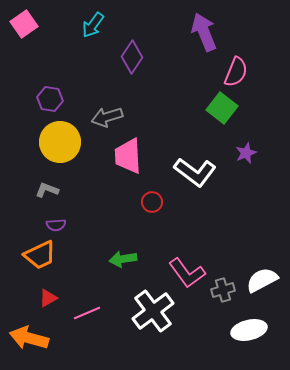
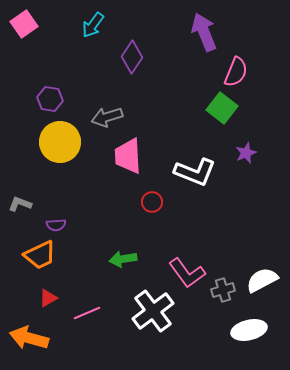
white L-shape: rotated 15 degrees counterclockwise
gray L-shape: moved 27 px left, 14 px down
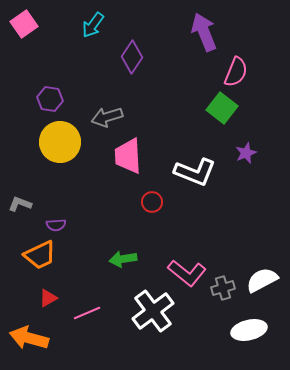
pink L-shape: rotated 15 degrees counterclockwise
gray cross: moved 2 px up
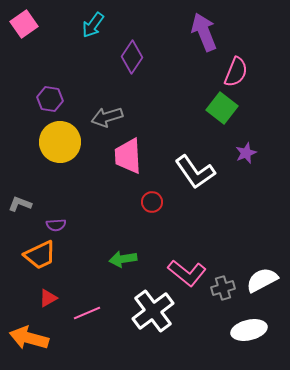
white L-shape: rotated 33 degrees clockwise
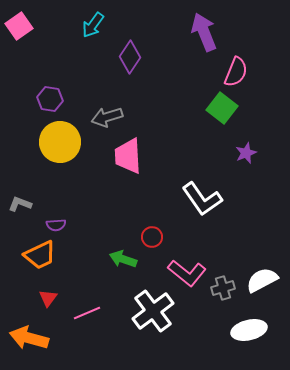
pink square: moved 5 px left, 2 px down
purple diamond: moved 2 px left
white L-shape: moved 7 px right, 27 px down
red circle: moved 35 px down
green arrow: rotated 28 degrees clockwise
red triangle: rotated 24 degrees counterclockwise
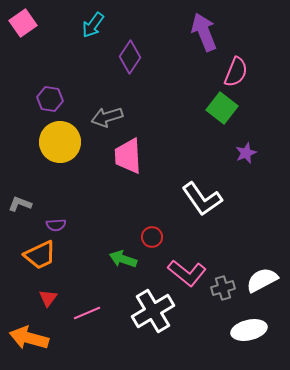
pink square: moved 4 px right, 3 px up
white cross: rotated 6 degrees clockwise
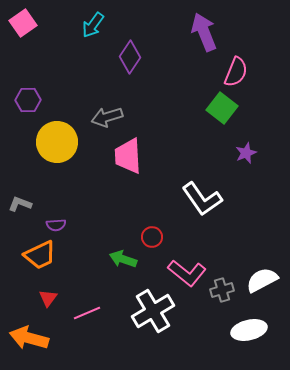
purple hexagon: moved 22 px left, 1 px down; rotated 10 degrees counterclockwise
yellow circle: moved 3 px left
gray cross: moved 1 px left, 2 px down
